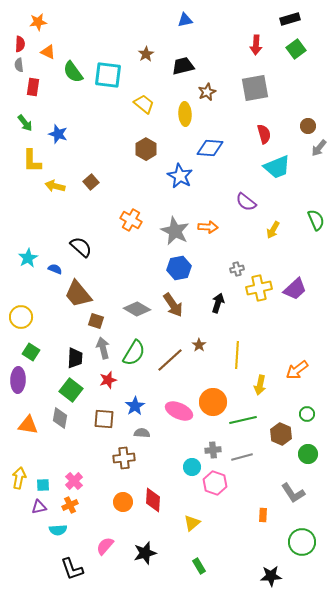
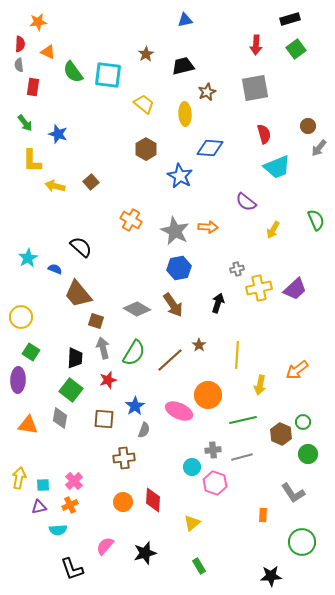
orange circle at (213, 402): moved 5 px left, 7 px up
green circle at (307, 414): moved 4 px left, 8 px down
gray semicircle at (142, 433): moved 2 px right, 3 px up; rotated 105 degrees clockwise
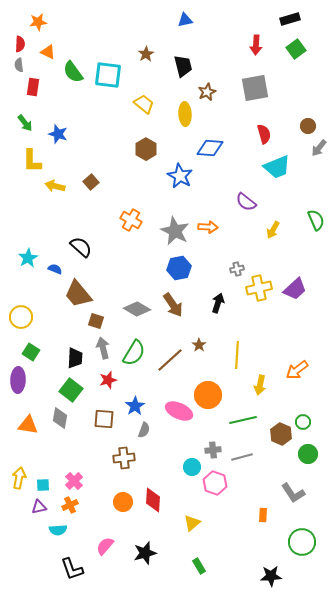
black trapezoid at (183, 66): rotated 90 degrees clockwise
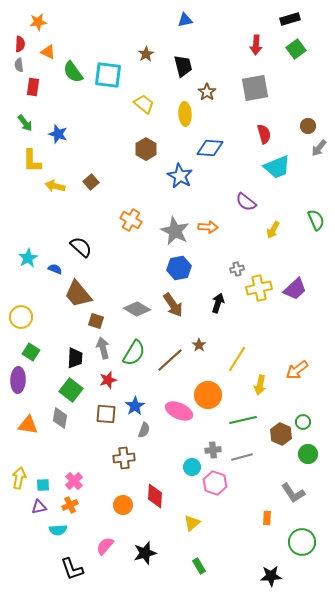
brown star at (207, 92): rotated 12 degrees counterclockwise
yellow line at (237, 355): moved 4 px down; rotated 28 degrees clockwise
brown square at (104, 419): moved 2 px right, 5 px up
red diamond at (153, 500): moved 2 px right, 4 px up
orange circle at (123, 502): moved 3 px down
orange rectangle at (263, 515): moved 4 px right, 3 px down
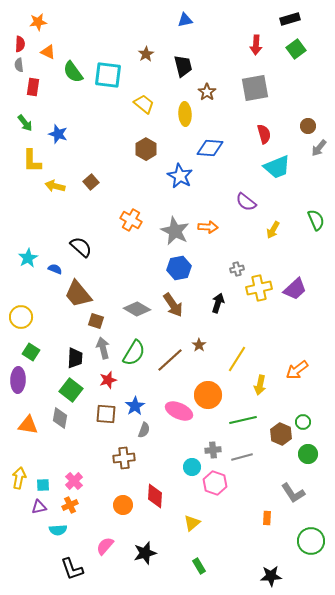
green circle at (302, 542): moved 9 px right, 1 px up
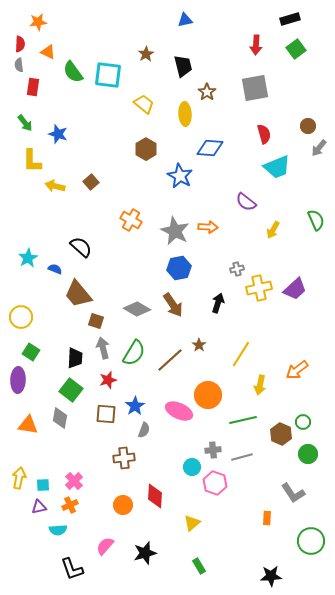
yellow line at (237, 359): moved 4 px right, 5 px up
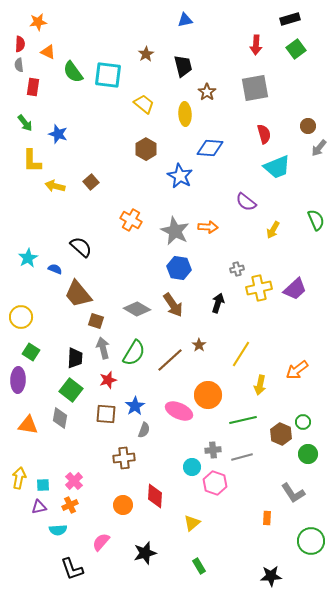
blue hexagon at (179, 268): rotated 20 degrees clockwise
pink semicircle at (105, 546): moved 4 px left, 4 px up
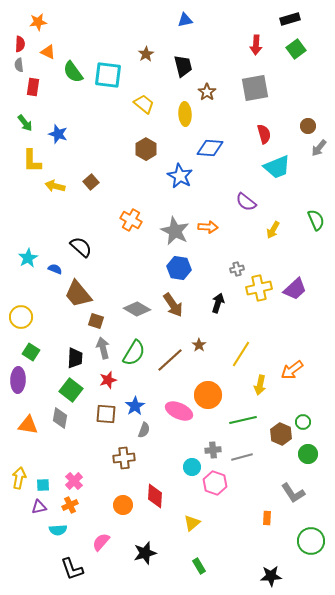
orange arrow at (297, 370): moved 5 px left
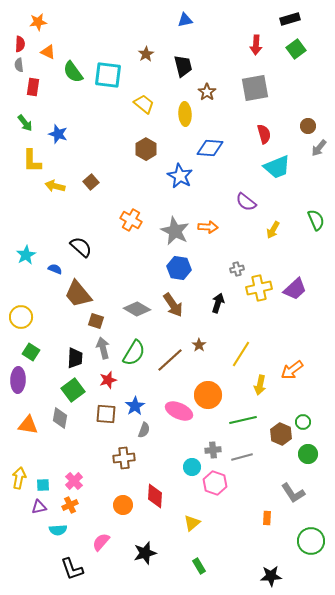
cyan star at (28, 258): moved 2 px left, 3 px up
green square at (71, 390): moved 2 px right; rotated 15 degrees clockwise
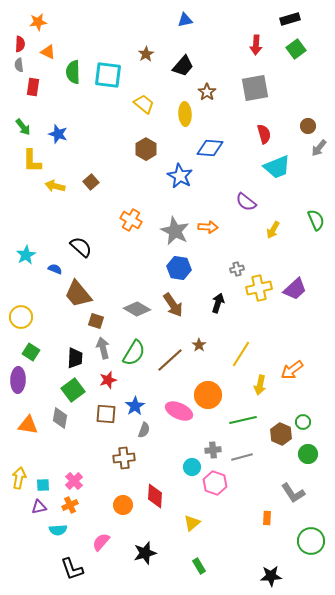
black trapezoid at (183, 66): rotated 55 degrees clockwise
green semicircle at (73, 72): rotated 35 degrees clockwise
green arrow at (25, 123): moved 2 px left, 4 px down
